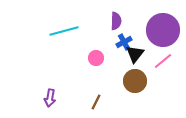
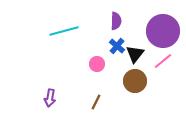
purple circle: moved 1 px down
blue cross: moved 7 px left, 4 px down; rotated 21 degrees counterclockwise
pink circle: moved 1 px right, 6 px down
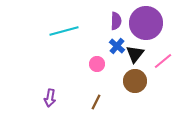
purple circle: moved 17 px left, 8 px up
